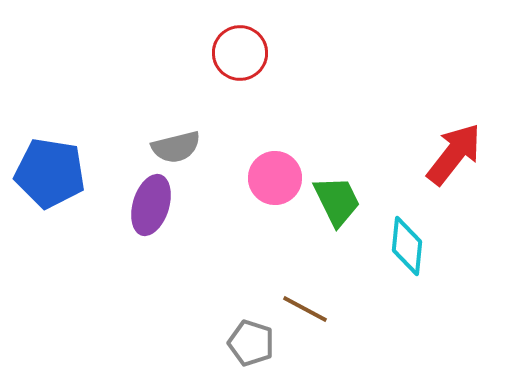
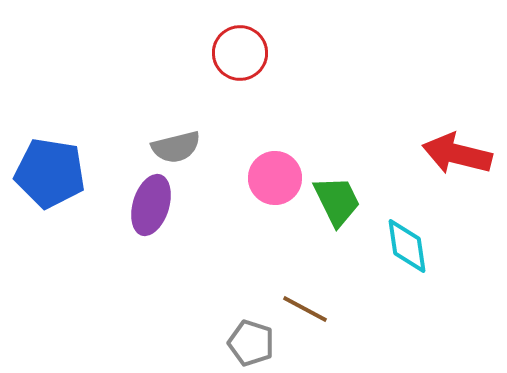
red arrow: moved 3 px right; rotated 114 degrees counterclockwise
cyan diamond: rotated 14 degrees counterclockwise
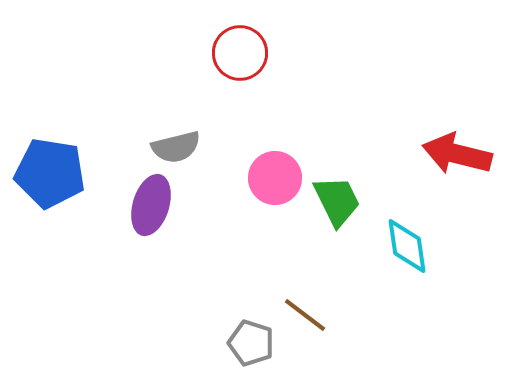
brown line: moved 6 px down; rotated 9 degrees clockwise
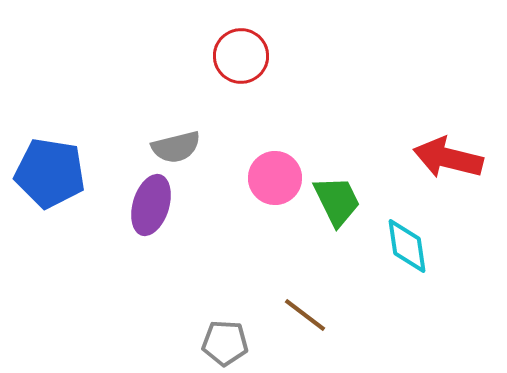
red circle: moved 1 px right, 3 px down
red arrow: moved 9 px left, 4 px down
gray pentagon: moved 26 px left; rotated 15 degrees counterclockwise
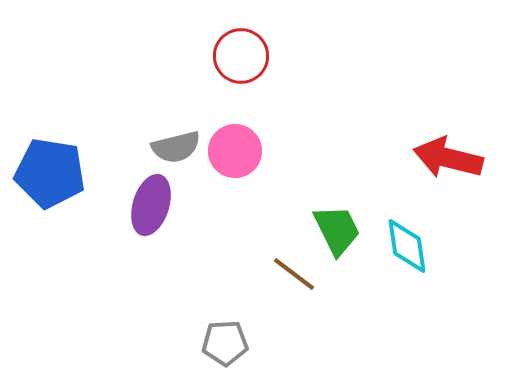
pink circle: moved 40 px left, 27 px up
green trapezoid: moved 29 px down
brown line: moved 11 px left, 41 px up
gray pentagon: rotated 6 degrees counterclockwise
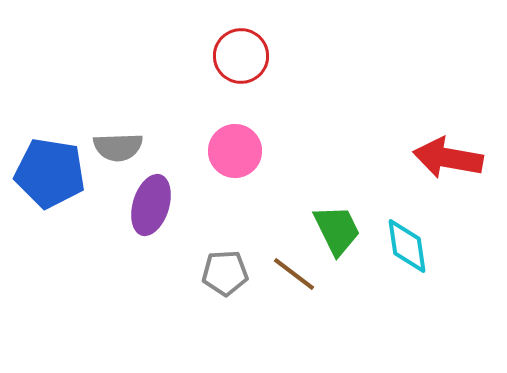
gray semicircle: moved 58 px left; rotated 12 degrees clockwise
red arrow: rotated 4 degrees counterclockwise
gray pentagon: moved 70 px up
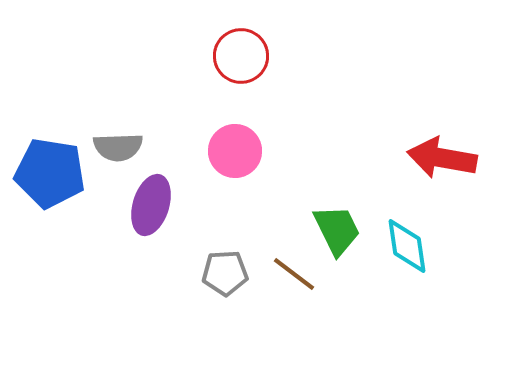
red arrow: moved 6 px left
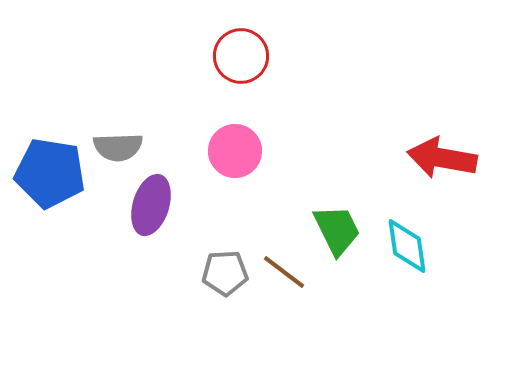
brown line: moved 10 px left, 2 px up
